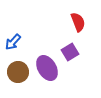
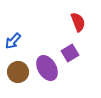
blue arrow: moved 1 px up
purple square: moved 1 px down
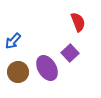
purple square: rotated 12 degrees counterclockwise
